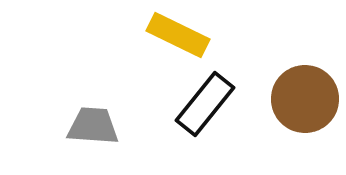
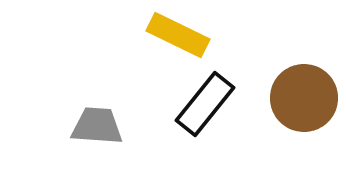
brown circle: moved 1 px left, 1 px up
gray trapezoid: moved 4 px right
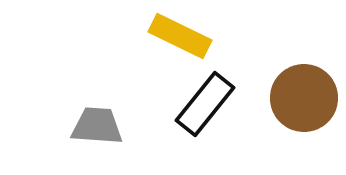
yellow rectangle: moved 2 px right, 1 px down
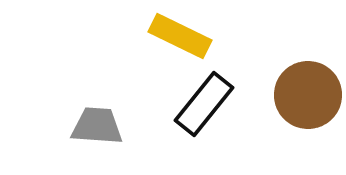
brown circle: moved 4 px right, 3 px up
black rectangle: moved 1 px left
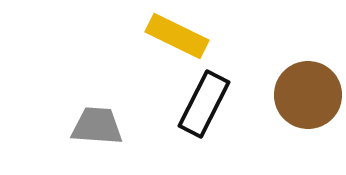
yellow rectangle: moved 3 px left
black rectangle: rotated 12 degrees counterclockwise
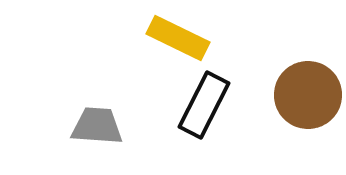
yellow rectangle: moved 1 px right, 2 px down
black rectangle: moved 1 px down
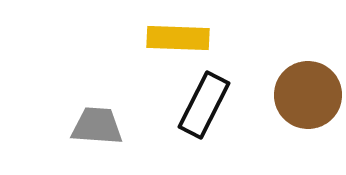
yellow rectangle: rotated 24 degrees counterclockwise
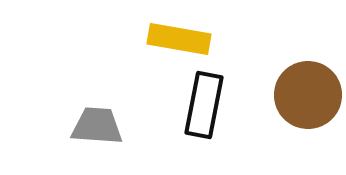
yellow rectangle: moved 1 px right, 1 px down; rotated 8 degrees clockwise
black rectangle: rotated 16 degrees counterclockwise
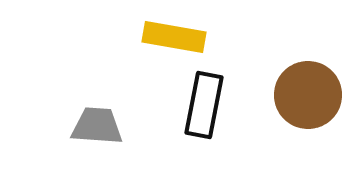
yellow rectangle: moved 5 px left, 2 px up
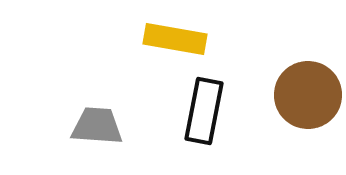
yellow rectangle: moved 1 px right, 2 px down
black rectangle: moved 6 px down
